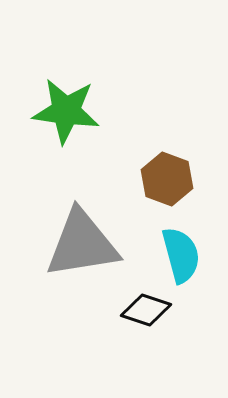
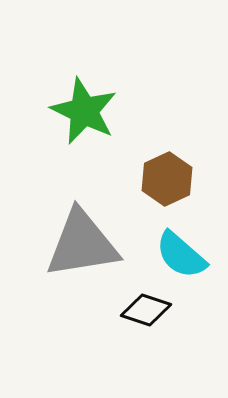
green star: moved 18 px right; rotated 18 degrees clockwise
brown hexagon: rotated 15 degrees clockwise
cyan semicircle: rotated 146 degrees clockwise
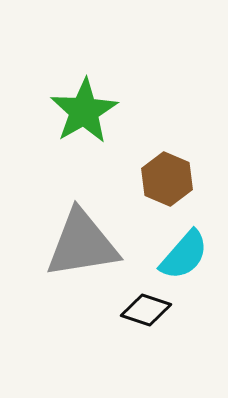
green star: rotated 16 degrees clockwise
brown hexagon: rotated 12 degrees counterclockwise
cyan semicircle: moved 3 px right; rotated 90 degrees counterclockwise
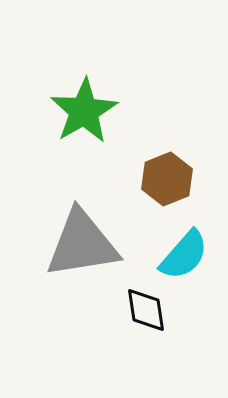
brown hexagon: rotated 15 degrees clockwise
black diamond: rotated 63 degrees clockwise
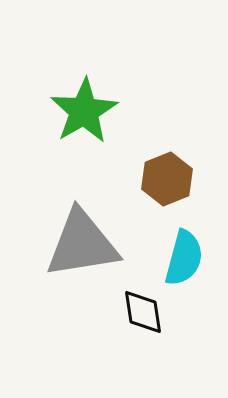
cyan semicircle: moved 3 px down; rotated 26 degrees counterclockwise
black diamond: moved 3 px left, 2 px down
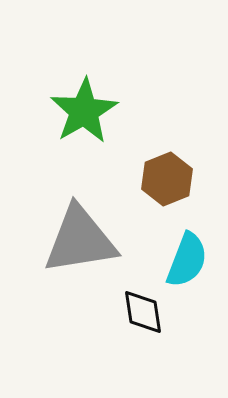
gray triangle: moved 2 px left, 4 px up
cyan semicircle: moved 3 px right, 2 px down; rotated 6 degrees clockwise
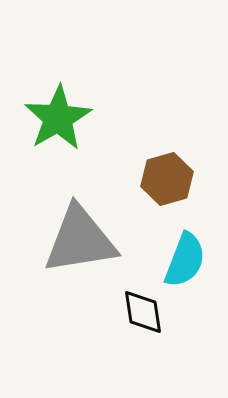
green star: moved 26 px left, 7 px down
brown hexagon: rotated 6 degrees clockwise
cyan semicircle: moved 2 px left
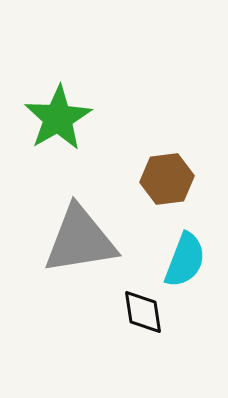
brown hexagon: rotated 9 degrees clockwise
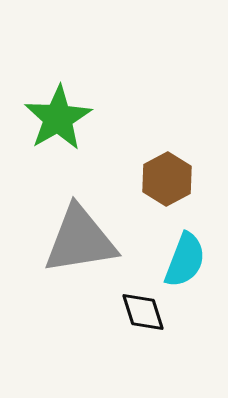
brown hexagon: rotated 21 degrees counterclockwise
black diamond: rotated 9 degrees counterclockwise
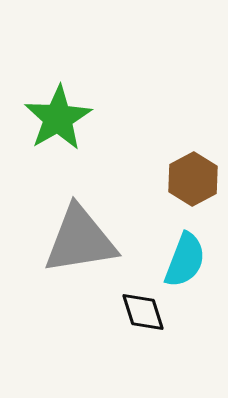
brown hexagon: moved 26 px right
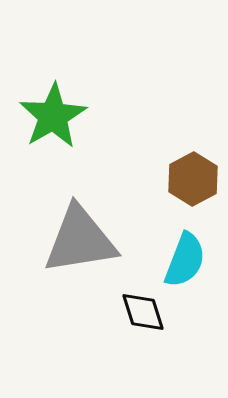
green star: moved 5 px left, 2 px up
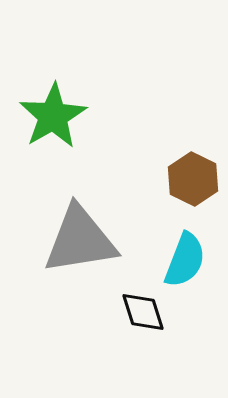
brown hexagon: rotated 6 degrees counterclockwise
